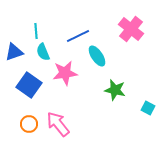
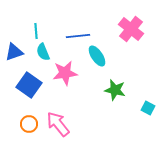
blue line: rotated 20 degrees clockwise
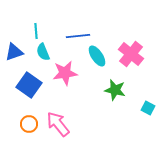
pink cross: moved 25 px down
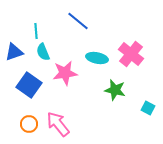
blue line: moved 15 px up; rotated 45 degrees clockwise
cyan ellipse: moved 2 px down; rotated 45 degrees counterclockwise
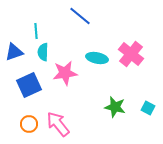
blue line: moved 2 px right, 5 px up
cyan semicircle: rotated 24 degrees clockwise
blue square: rotated 30 degrees clockwise
green star: moved 17 px down
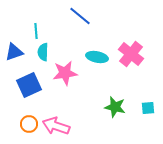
cyan ellipse: moved 1 px up
cyan square: rotated 32 degrees counterclockwise
pink arrow: moved 2 px left, 2 px down; rotated 32 degrees counterclockwise
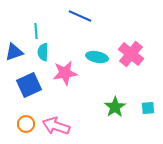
blue line: rotated 15 degrees counterclockwise
green star: rotated 25 degrees clockwise
orange circle: moved 3 px left
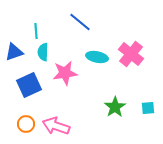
blue line: moved 6 px down; rotated 15 degrees clockwise
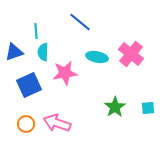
pink arrow: moved 1 px right, 3 px up
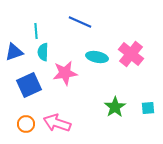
blue line: rotated 15 degrees counterclockwise
